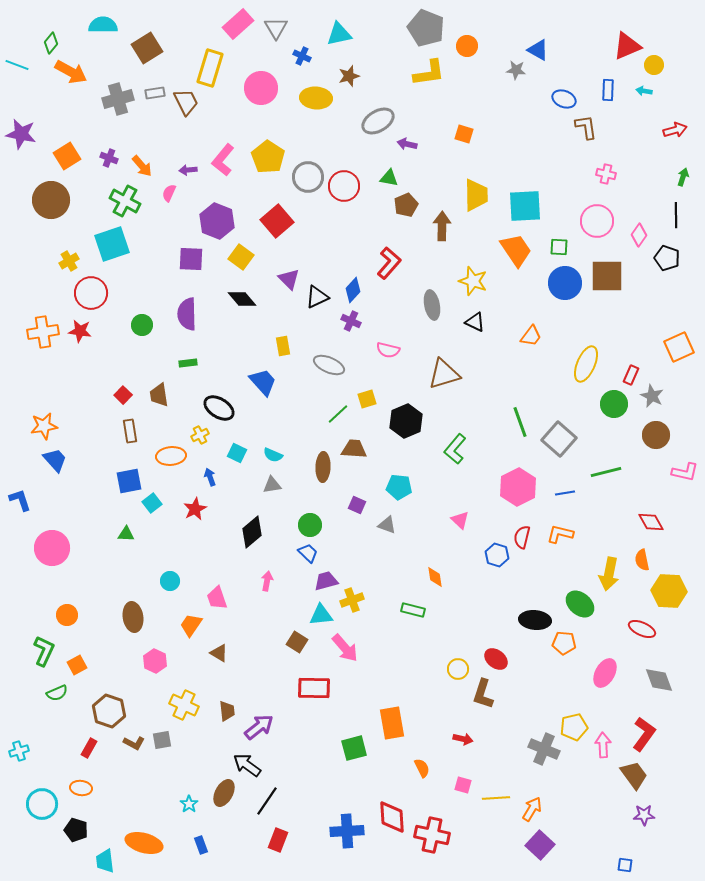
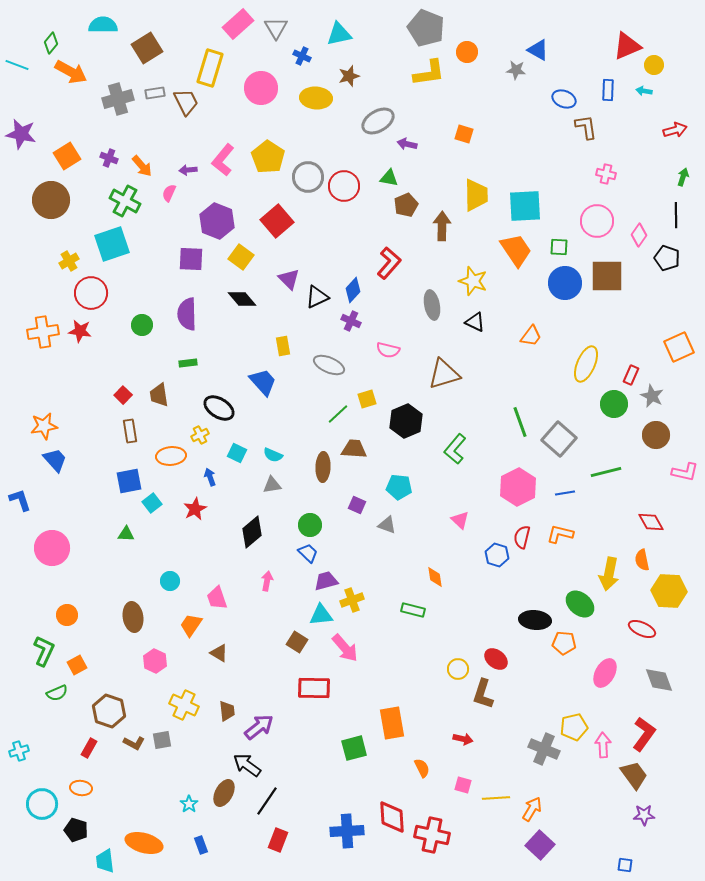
orange circle at (467, 46): moved 6 px down
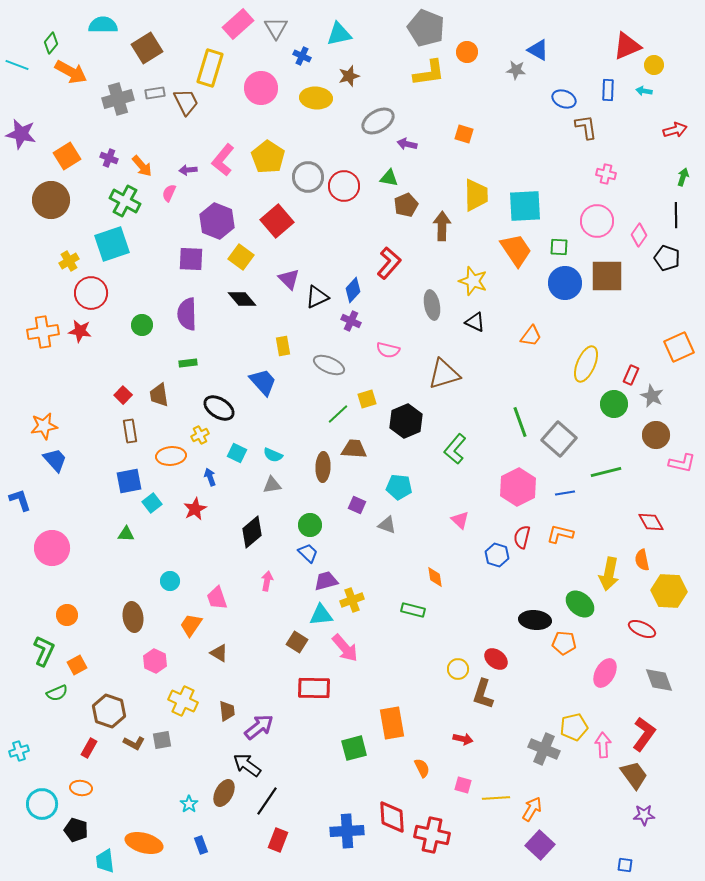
pink L-shape at (685, 472): moved 3 px left, 9 px up
yellow cross at (184, 705): moved 1 px left, 4 px up
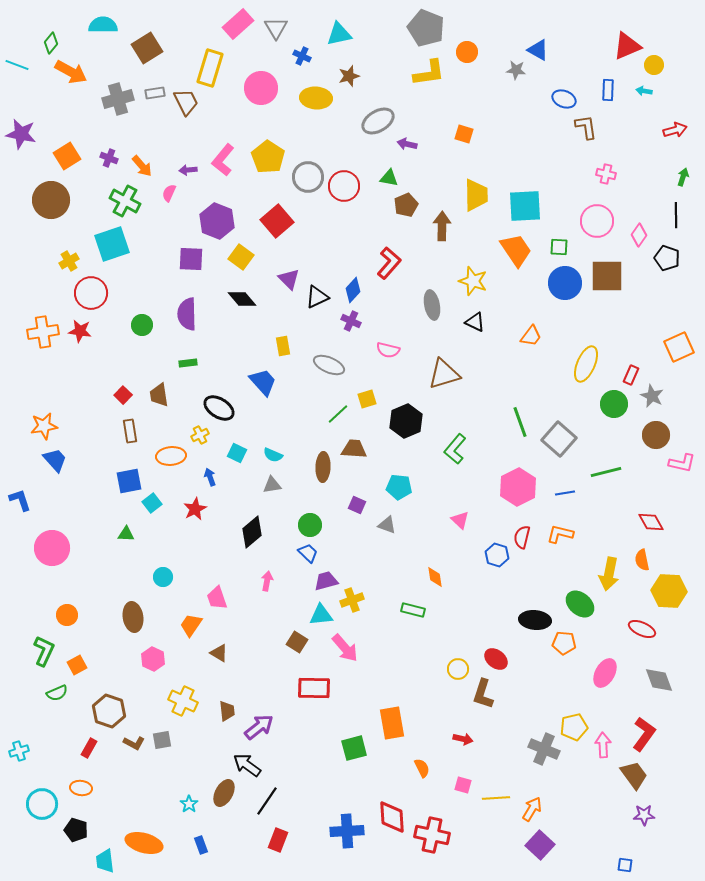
cyan circle at (170, 581): moved 7 px left, 4 px up
pink hexagon at (155, 661): moved 2 px left, 2 px up
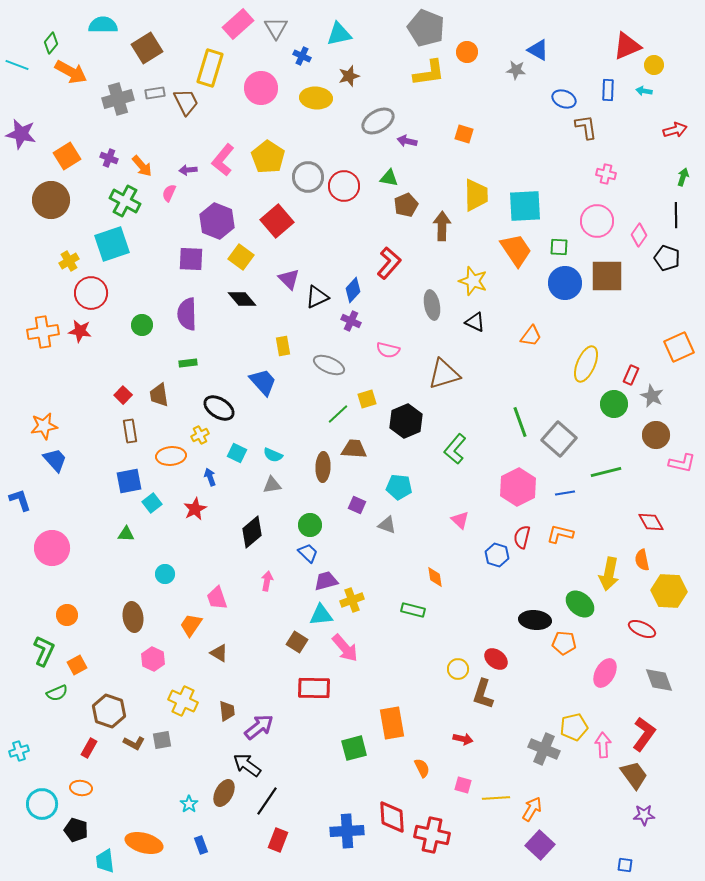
purple arrow at (407, 144): moved 3 px up
cyan circle at (163, 577): moved 2 px right, 3 px up
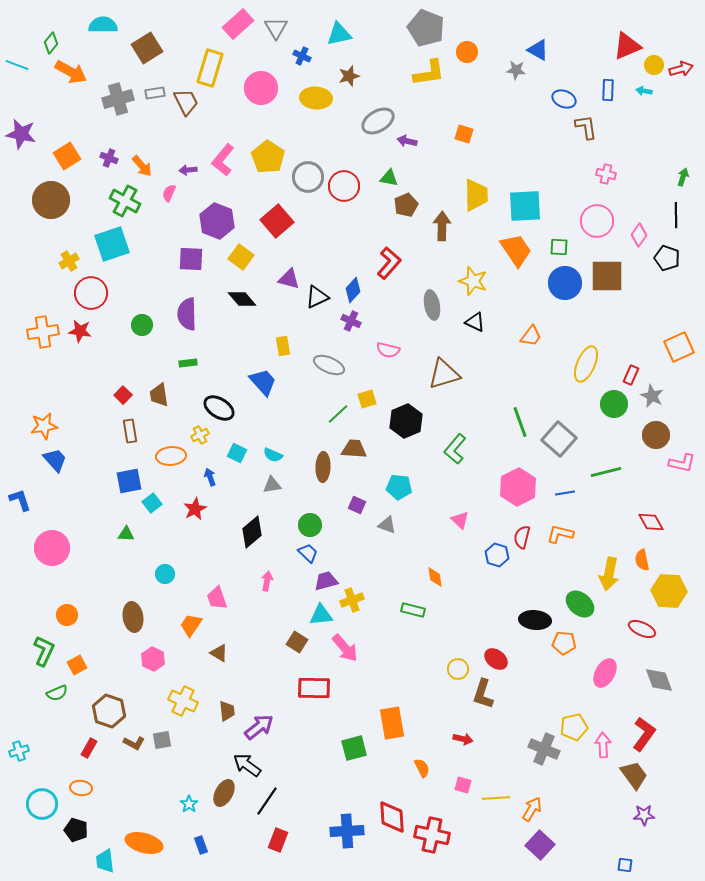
red arrow at (675, 130): moved 6 px right, 61 px up
purple triangle at (289, 279): rotated 30 degrees counterclockwise
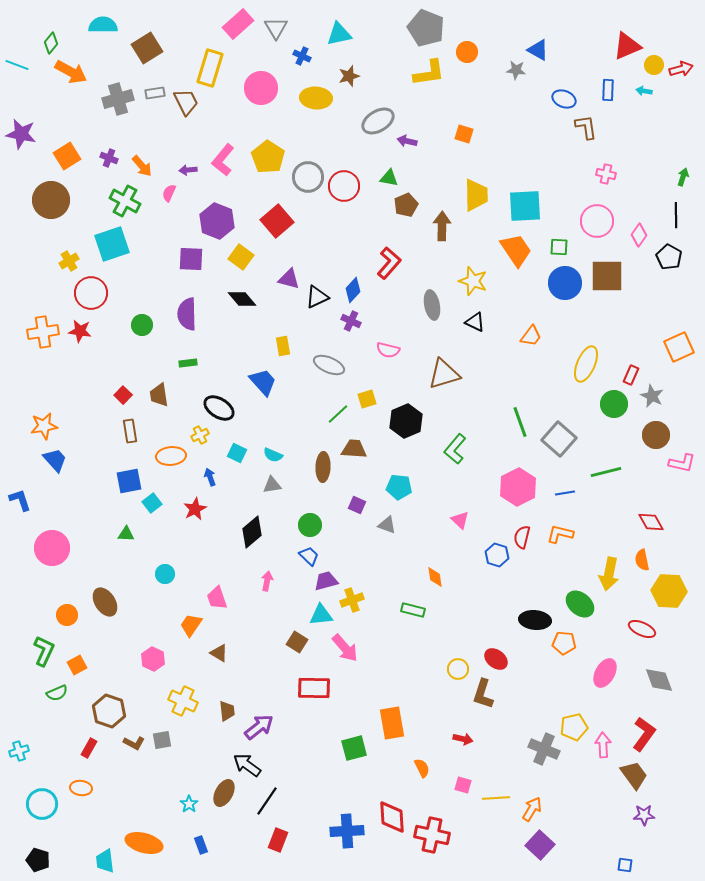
black pentagon at (667, 258): moved 2 px right, 1 px up; rotated 10 degrees clockwise
blue trapezoid at (308, 553): moved 1 px right, 3 px down
brown ellipse at (133, 617): moved 28 px left, 15 px up; rotated 24 degrees counterclockwise
black pentagon at (76, 830): moved 38 px left, 30 px down
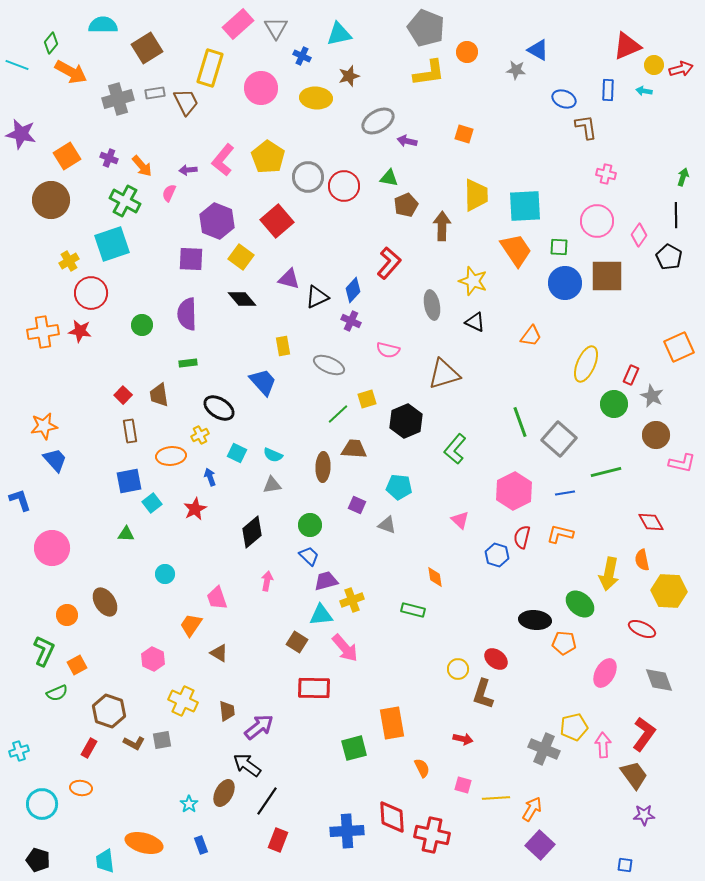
pink hexagon at (518, 487): moved 4 px left, 4 px down
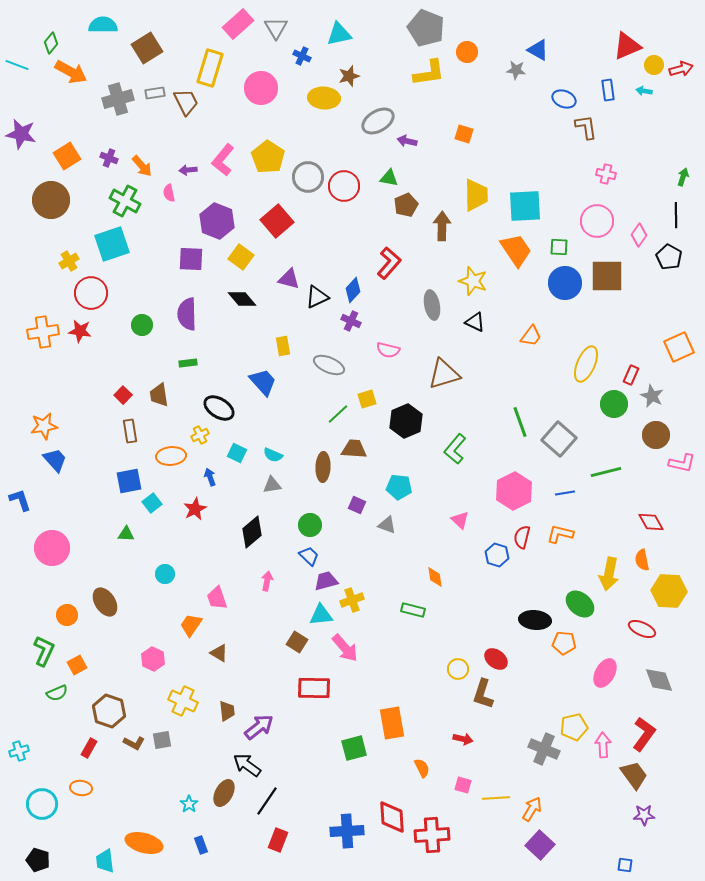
blue rectangle at (608, 90): rotated 10 degrees counterclockwise
yellow ellipse at (316, 98): moved 8 px right
pink semicircle at (169, 193): rotated 36 degrees counterclockwise
red cross at (432, 835): rotated 16 degrees counterclockwise
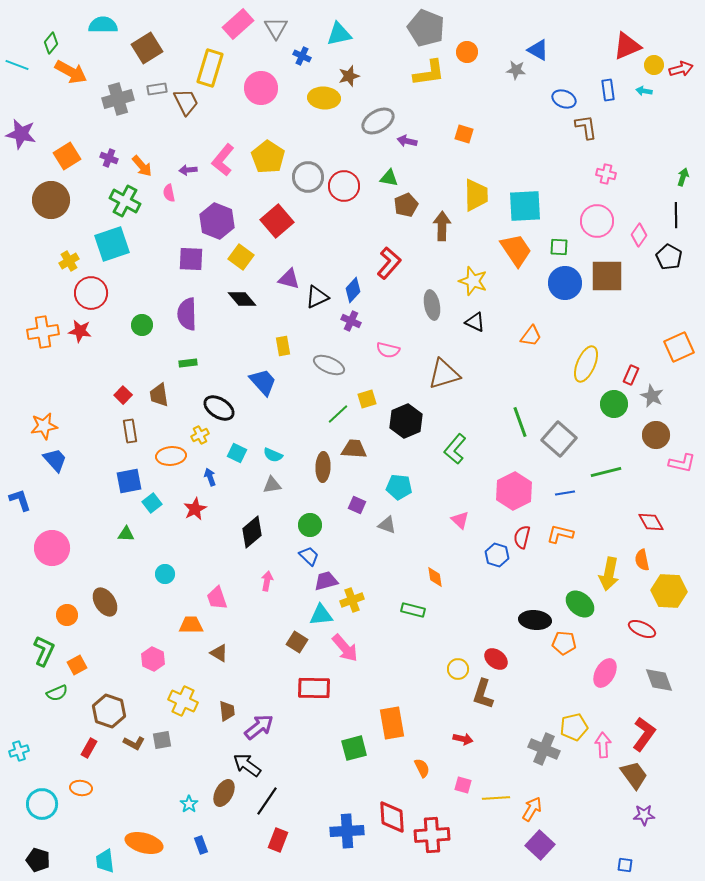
gray rectangle at (155, 93): moved 2 px right, 4 px up
orange trapezoid at (191, 625): rotated 55 degrees clockwise
